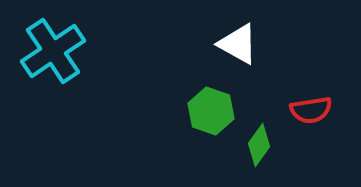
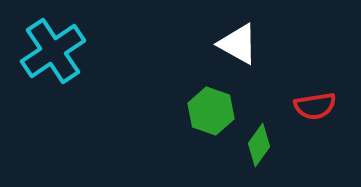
red semicircle: moved 4 px right, 4 px up
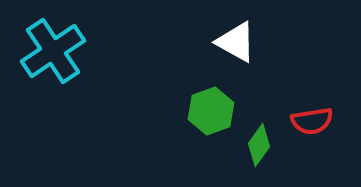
white triangle: moved 2 px left, 2 px up
red semicircle: moved 3 px left, 15 px down
green hexagon: rotated 21 degrees clockwise
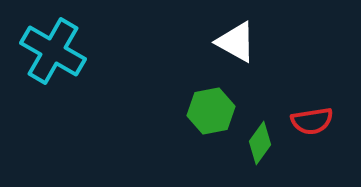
cyan cross: rotated 26 degrees counterclockwise
green hexagon: rotated 9 degrees clockwise
green diamond: moved 1 px right, 2 px up
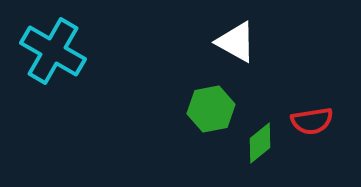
green hexagon: moved 2 px up
green diamond: rotated 15 degrees clockwise
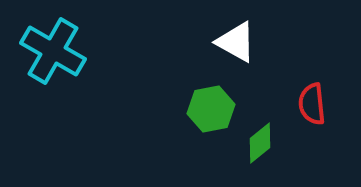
red semicircle: moved 17 px up; rotated 93 degrees clockwise
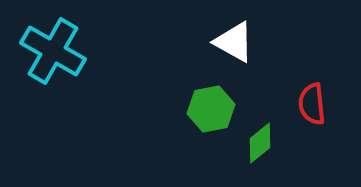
white triangle: moved 2 px left
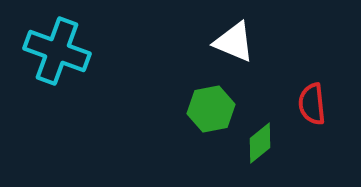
white triangle: rotated 6 degrees counterclockwise
cyan cross: moved 4 px right; rotated 10 degrees counterclockwise
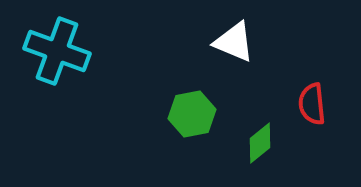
green hexagon: moved 19 px left, 5 px down
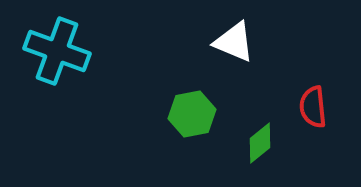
red semicircle: moved 1 px right, 3 px down
